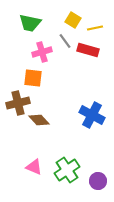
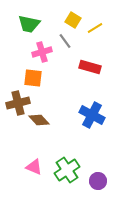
green trapezoid: moved 1 px left, 1 px down
yellow line: rotated 21 degrees counterclockwise
red rectangle: moved 2 px right, 17 px down
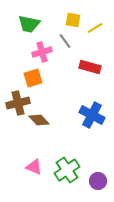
yellow square: rotated 21 degrees counterclockwise
orange square: rotated 24 degrees counterclockwise
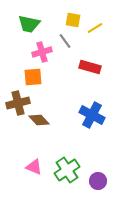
orange square: moved 1 px up; rotated 12 degrees clockwise
